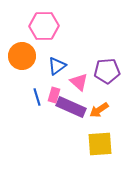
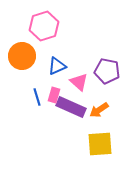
pink hexagon: rotated 16 degrees counterclockwise
blue triangle: rotated 12 degrees clockwise
purple pentagon: rotated 15 degrees clockwise
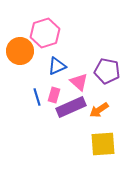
pink hexagon: moved 1 px right, 7 px down
orange circle: moved 2 px left, 5 px up
purple rectangle: rotated 48 degrees counterclockwise
yellow square: moved 3 px right
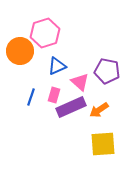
pink triangle: moved 1 px right
blue line: moved 6 px left; rotated 36 degrees clockwise
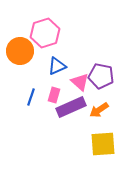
purple pentagon: moved 6 px left, 5 px down
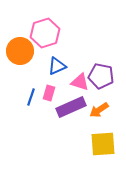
pink triangle: rotated 24 degrees counterclockwise
pink rectangle: moved 5 px left, 2 px up
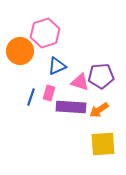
purple pentagon: rotated 15 degrees counterclockwise
purple rectangle: rotated 28 degrees clockwise
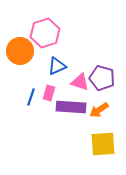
purple pentagon: moved 1 px right, 2 px down; rotated 20 degrees clockwise
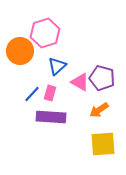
blue triangle: rotated 18 degrees counterclockwise
pink triangle: rotated 12 degrees clockwise
pink rectangle: moved 1 px right
blue line: moved 1 px right, 3 px up; rotated 24 degrees clockwise
purple rectangle: moved 20 px left, 10 px down
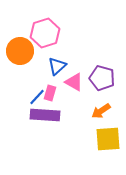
pink triangle: moved 6 px left
blue line: moved 5 px right, 3 px down
orange arrow: moved 2 px right, 1 px down
purple rectangle: moved 6 px left, 2 px up
yellow square: moved 5 px right, 5 px up
